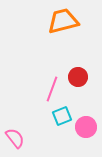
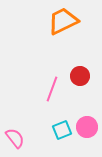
orange trapezoid: rotated 12 degrees counterclockwise
red circle: moved 2 px right, 1 px up
cyan square: moved 14 px down
pink circle: moved 1 px right
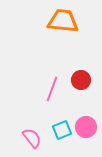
orange trapezoid: rotated 32 degrees clockwise
red circle: moved 1 px right, 4 px down
pink circle: moved 1 px left
pink semicircle: moved 17 px right
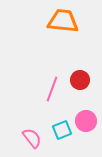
red circle: moved 1 px left
pink circle: moved 6 px up
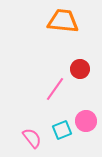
red circle: moved 11 px up
pink line: moved 3 px right; rotated 15 degrees clockwise
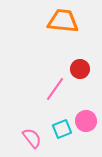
cyan square: moved 1 px up
